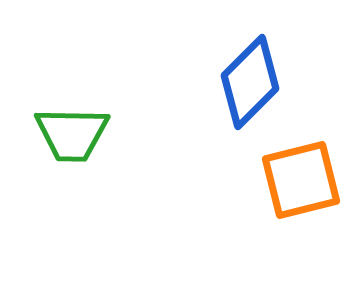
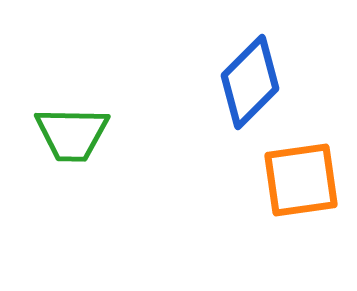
orange square: rotated 6 degrees clockwise
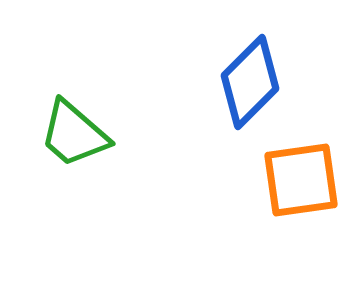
green trapezoid: moved 2 px right; rotated 40 degrees clockwise
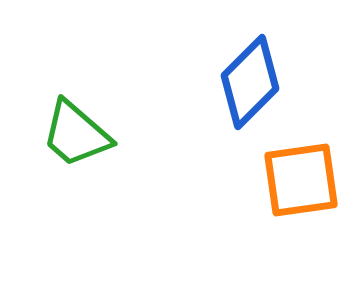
green trapezoid: moved 2 px right
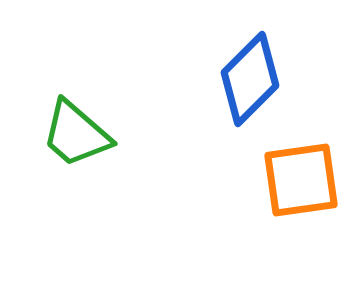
blue diamond: moved 3 px up
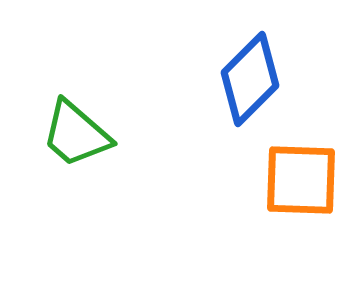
orange square: rotated 10 degrees clockwise
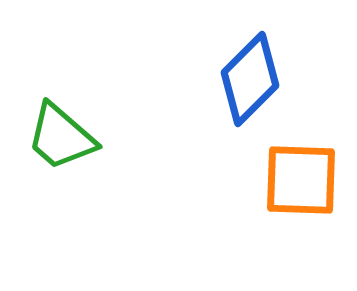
green trapezoid: moved 15 px left, 3 px down
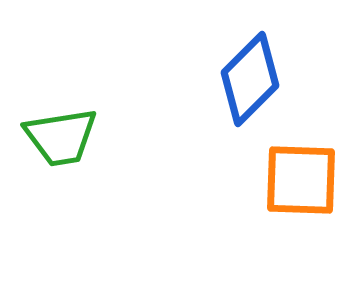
green trapezoid: rotated 50 degrees counterclockwise
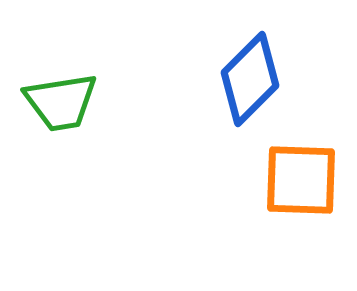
green trapezoid: moved 35 px up
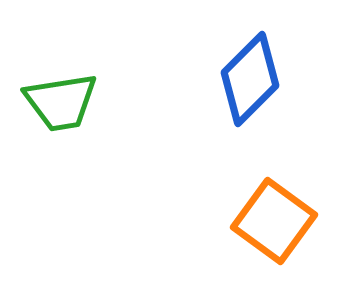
orange square: moved 27 px left, 41 px down; rotated 34 degrees clockwise
